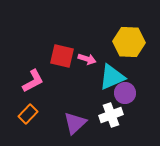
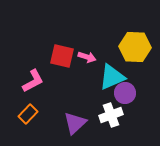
yellow hexagon: moved 6 px right, 5 px down
pink arrow: moved 2 px up
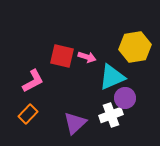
yellow hexagon: rotated 12 degrees counterclockwise
purple circle: moved 5 px down
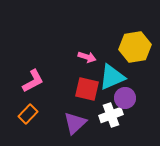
red square: moved 25 px right, 33 px down
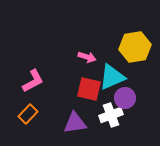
red square: moved 2 px right
purple triangle: rotated 35 degrees clockwise
